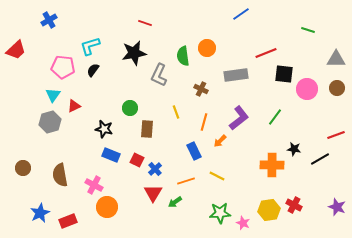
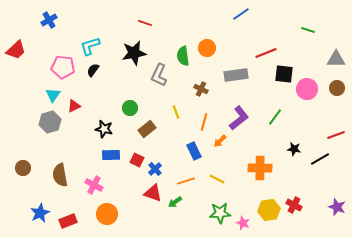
brown rectangle at (147, 129): rotated 48 degrees clockwise
blue rectangle at (111, 155): rotated 24 degrees counterclockwise
orange cross at (272, 165): moved 12 px left, 3 px down
yellow line at (217, 176): moved 3 px down
red triangle at (153, 193): rotated 42 degrees counterclockwise
orange circle at (107, 207): moved 7 px down
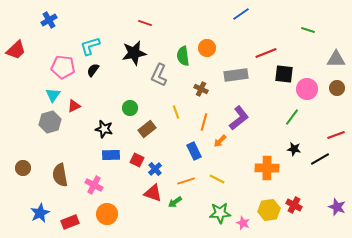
green line at (275, 117): moved 17 px right
orange cross at (260, 168): moved 7 px right
red rectangle at (68, 221): moved 2 px right, 1 px down
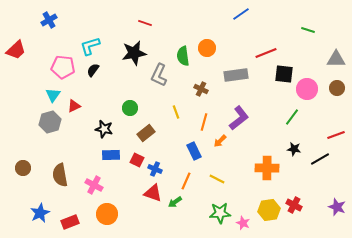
brown rectangle at (147, 129): moved 1 px left, 4 px down
blue cross at (155, 169): rotated 24 degrees counterclockwise
orange line at (186, 181): rotated 48 degrees counterclockwise
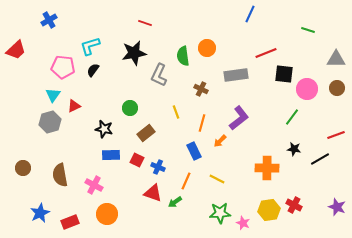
blue line at (241, 14): moved 9 px right; rotated 30 degrees counterclockwise
orange line at (204, 122): moved 2 px left, 1 px down
blue cross at (155, 169): moved 3 px right, 2 px up
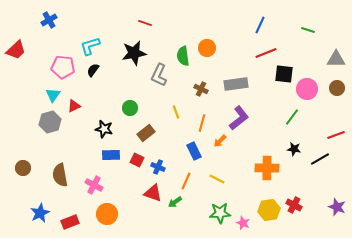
blue line at (250, 14): moved 10 px right, 11 px down
gray rectangle at (236, 75): moved 9 px down
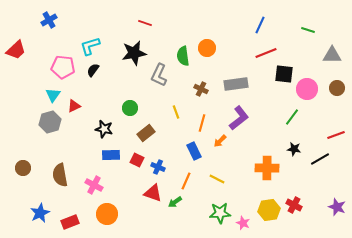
gray triangle at (336, 59): moved 4 px left, 4 px up
